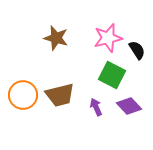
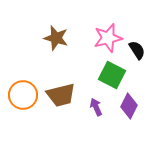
brown trapezoid: moved 1 px right
purple diamond: rotated 70 degrees clockwise
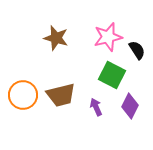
pink star: moved 1 px up
purple diamond: moved 1 px right
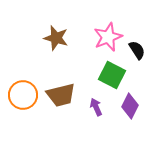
pink star: rotated 8 degrees counterclockwise
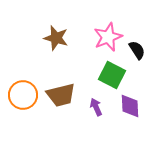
purple diamond: rotated 30 degrees counterclockwise
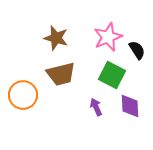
brown trapezoid: moved 21 px up
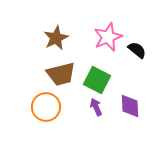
brown star: rotated 30 degrees clockwise
black semicircle: rotated 18 degrees counterclockwise
green square: moved 15 px left, 5 px down
orange circle: moved 23 px right, 12 px down
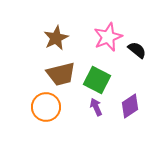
purple diamond: rotated 60 degrees clockwise
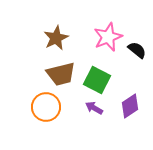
purple arrow: moved 2 px left, 1 px down; rotated 36 degrees counterclockwise
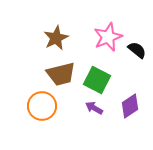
orange circle: moved 4 px left, 1 px up
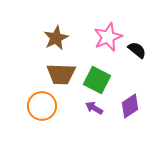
brown trapezoid: rotated 16 degrees clockwise
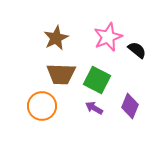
purple diamond: rotated 35 degrees counterclockwise
